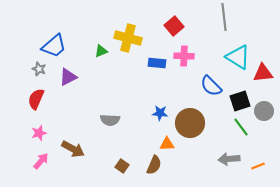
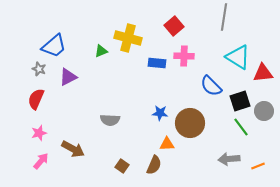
gray line: rotated 16 degrees clockwise
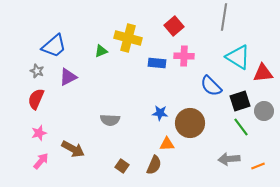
gray star: moved 2 px left, 2 px down
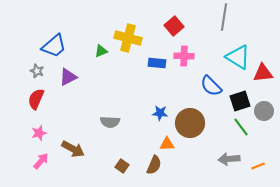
gray semicircle: moved 2 px down
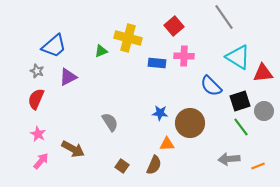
gray line: rotated 44 degrees counterclockwise
gray semicircle: rotated 126 degrees counterclockwise
pink star: moved 1 px left, 1 px down; rotated 28 degrees counterclockwise
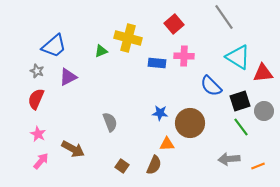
red square: moved 2 px up
gray semicircle: rotated 12 degrees clockwise
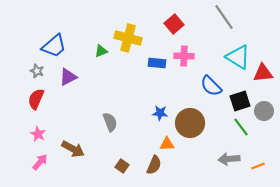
pink arrow: moved 1 px left, 1 px down
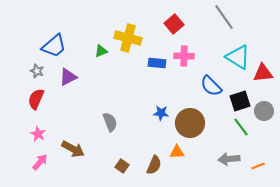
blue star: moved 1 px right
orange triangle: moved 10 px right, 8 px down
